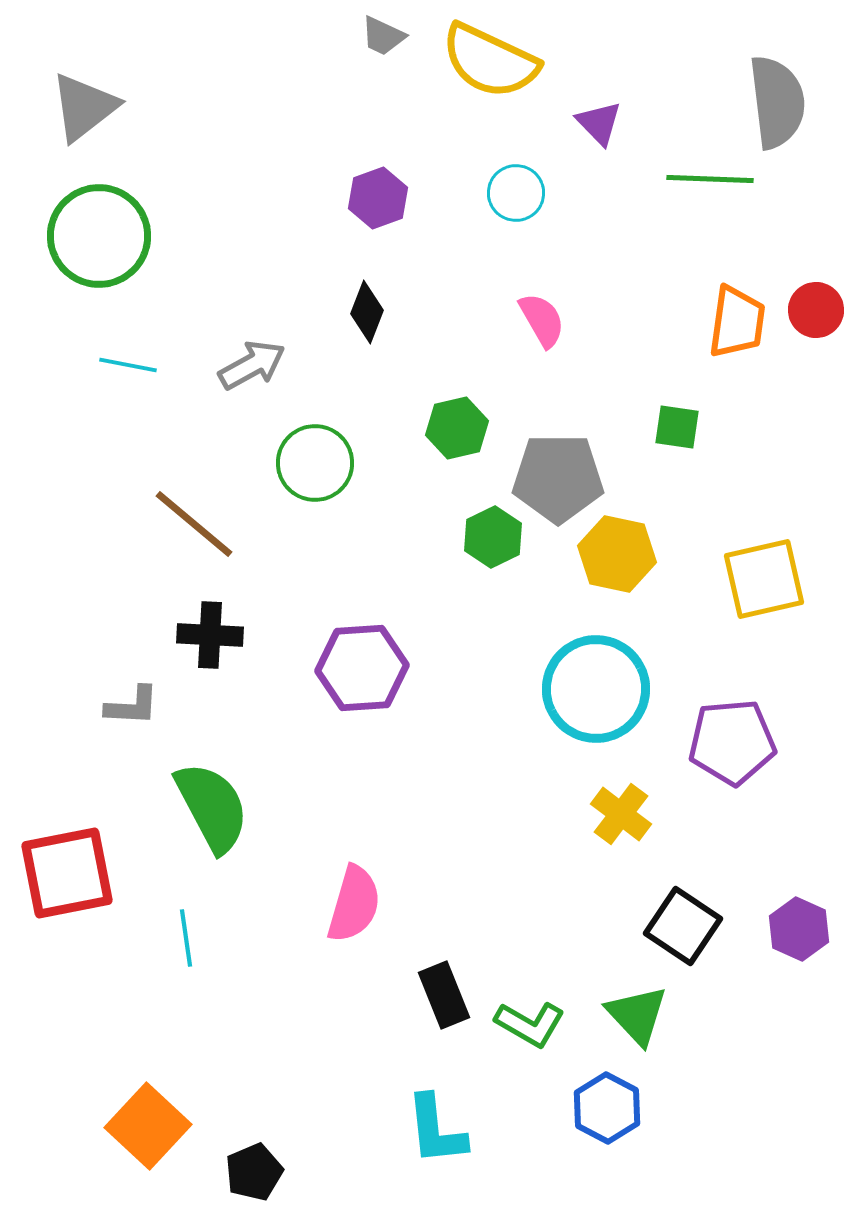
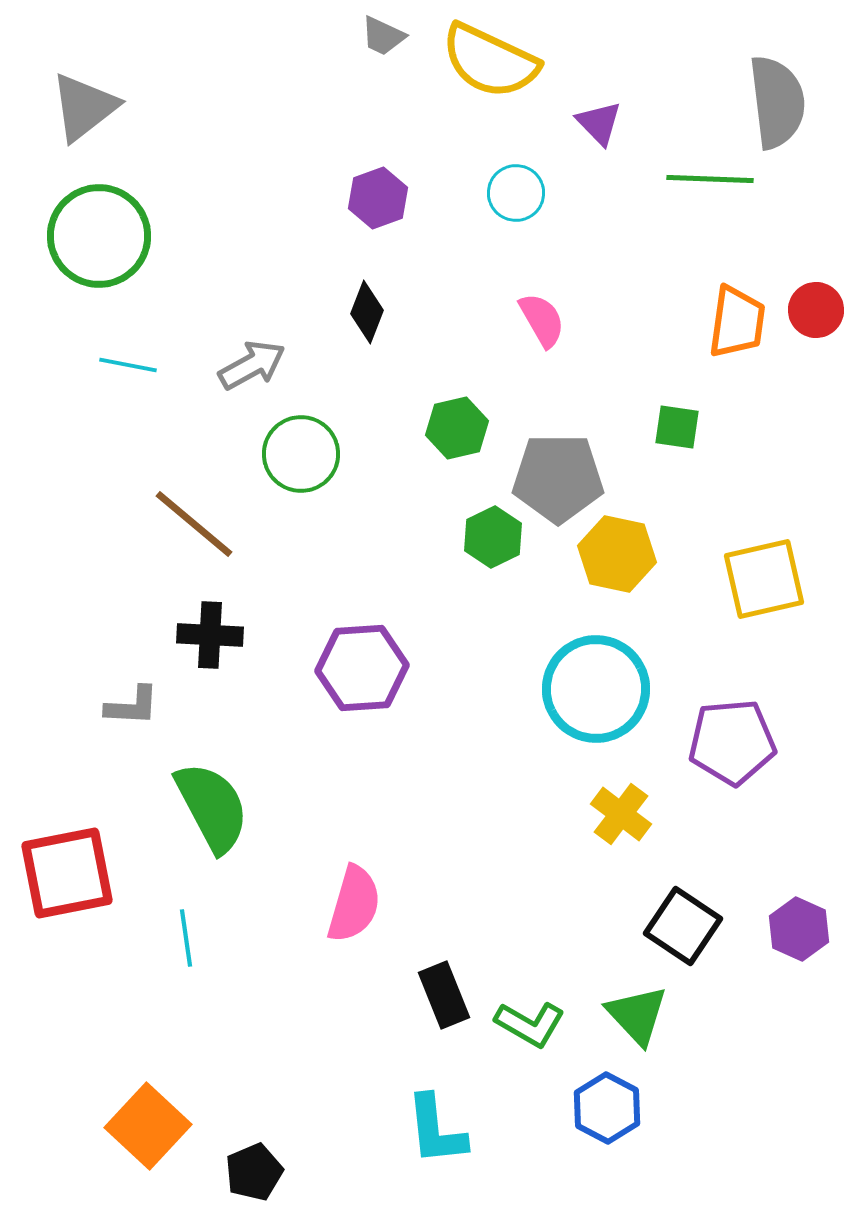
green circle at (315, 463): moved 14 px left, 9 px up
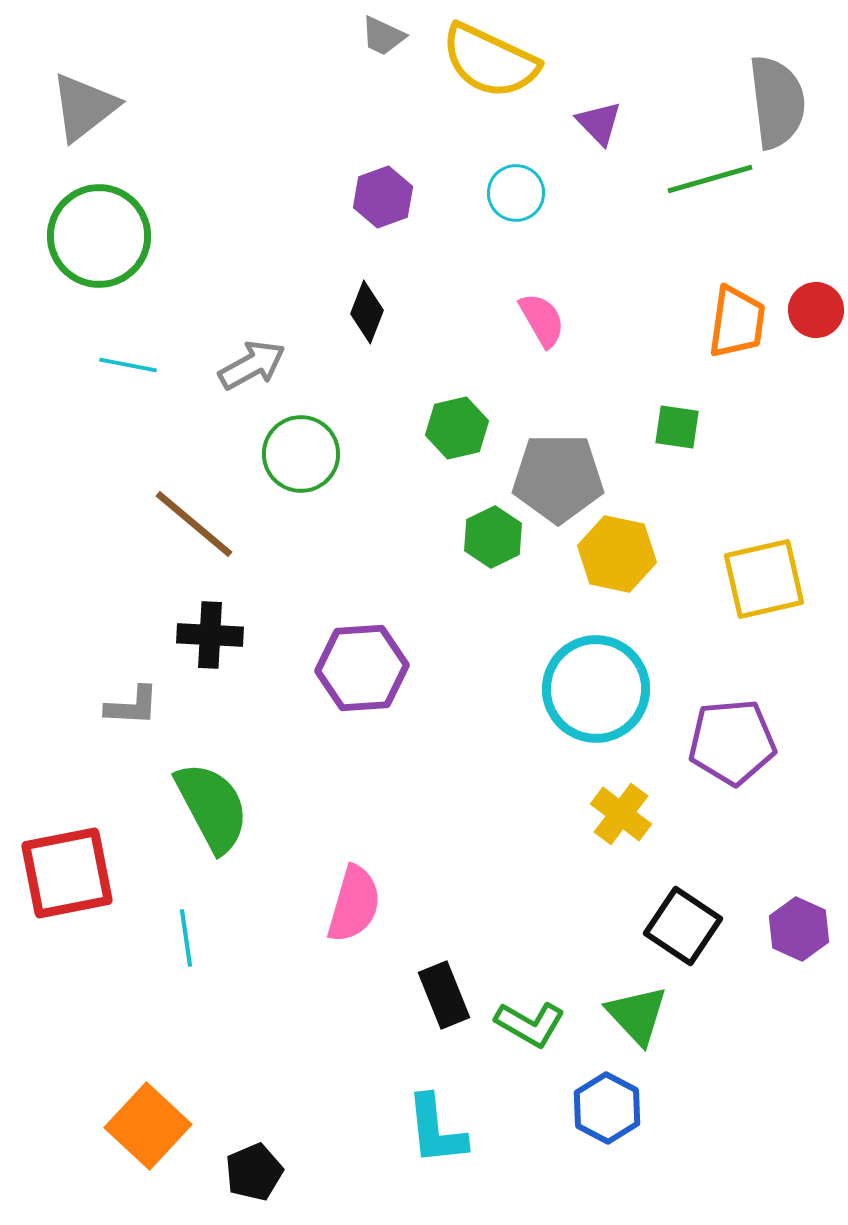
green line at (710, 179): rotated 18 degrees counterclockwise
purple hexagon at (378, 198): moved 5 px right, 1 px up
